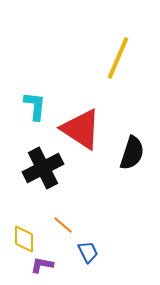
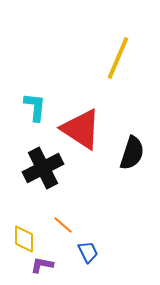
cyan L-shape: moved 1 px down
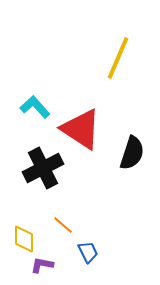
cyan L-shape: rotated 48 degrees counterclockwise
